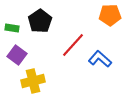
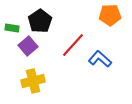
purple square: moved 11 px right, 9 px up; rotated 12 degrees clockwise
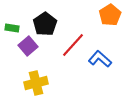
orange pentagon: rotated 30 degrees counterclockwise
black pentagon: moved 5 px right, 3 px down
yellow cross: moved 3 px right, 2 px down
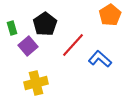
green rectangle: rotated 64 degrees clockwise
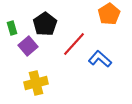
orange pentagon: moved 1 px left, 1 px up
red line: moved 1 px right, 1 px up
